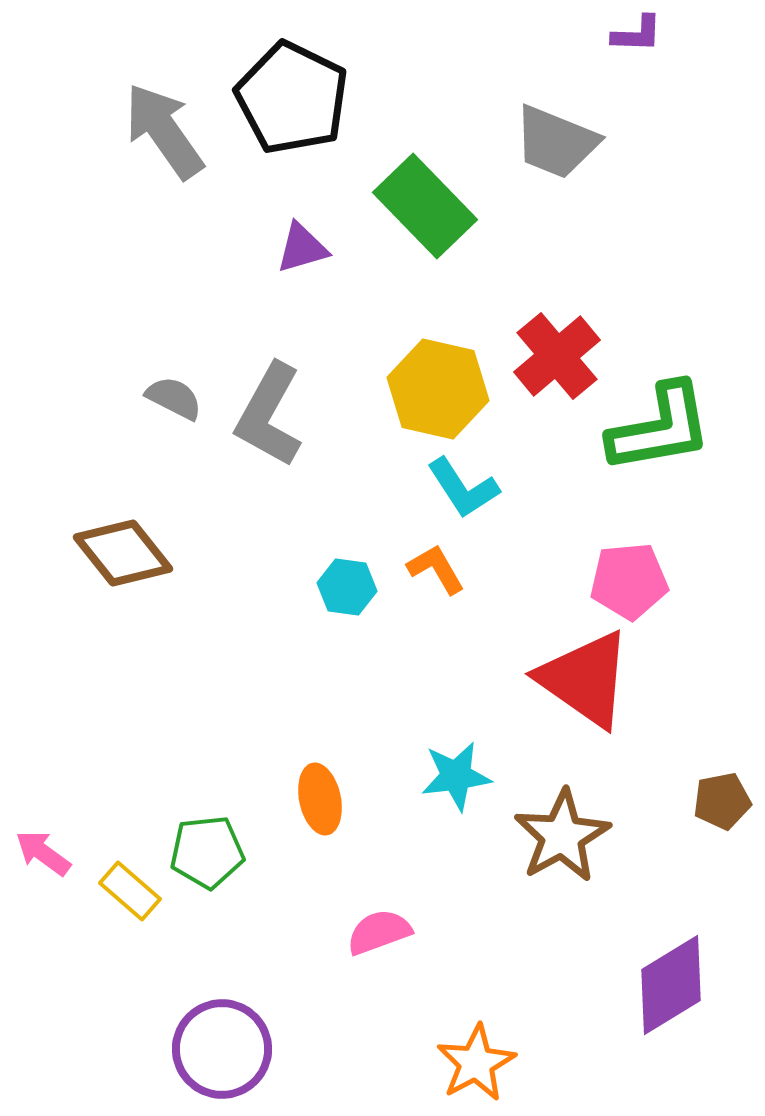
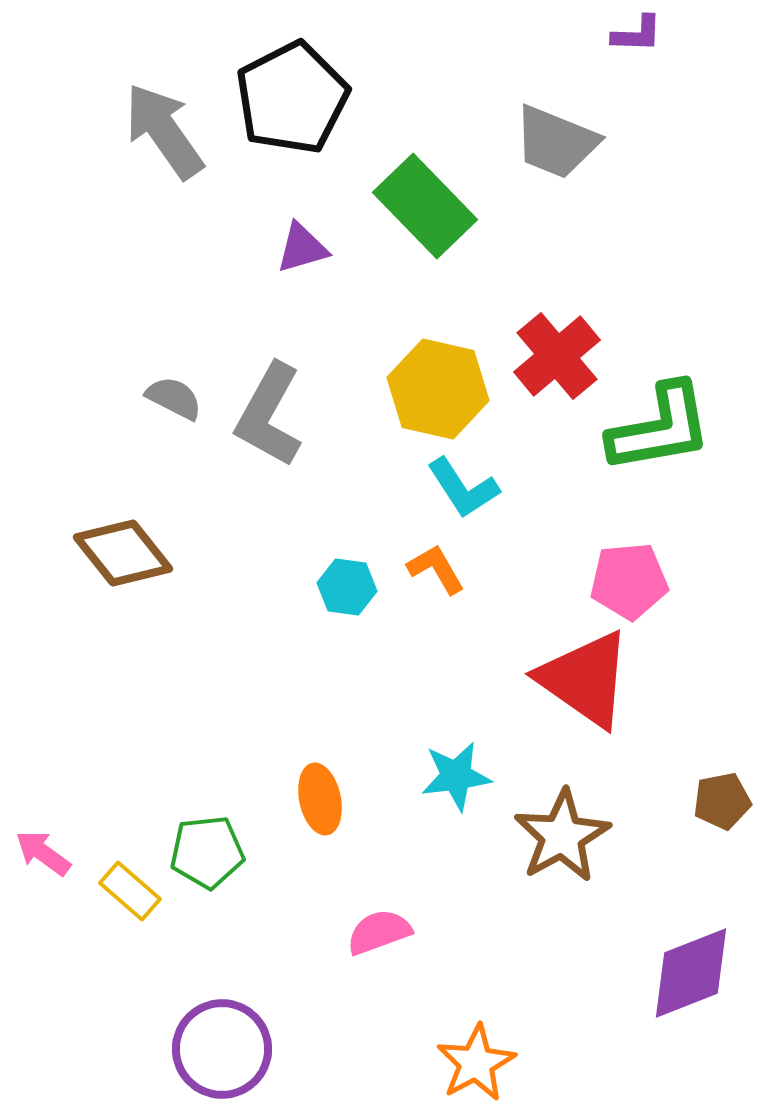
black pentagon: rotated 19 degrees clockwise
purple diamond: moved 20 px right, 12 px up; rotated 10 degrees clockwise
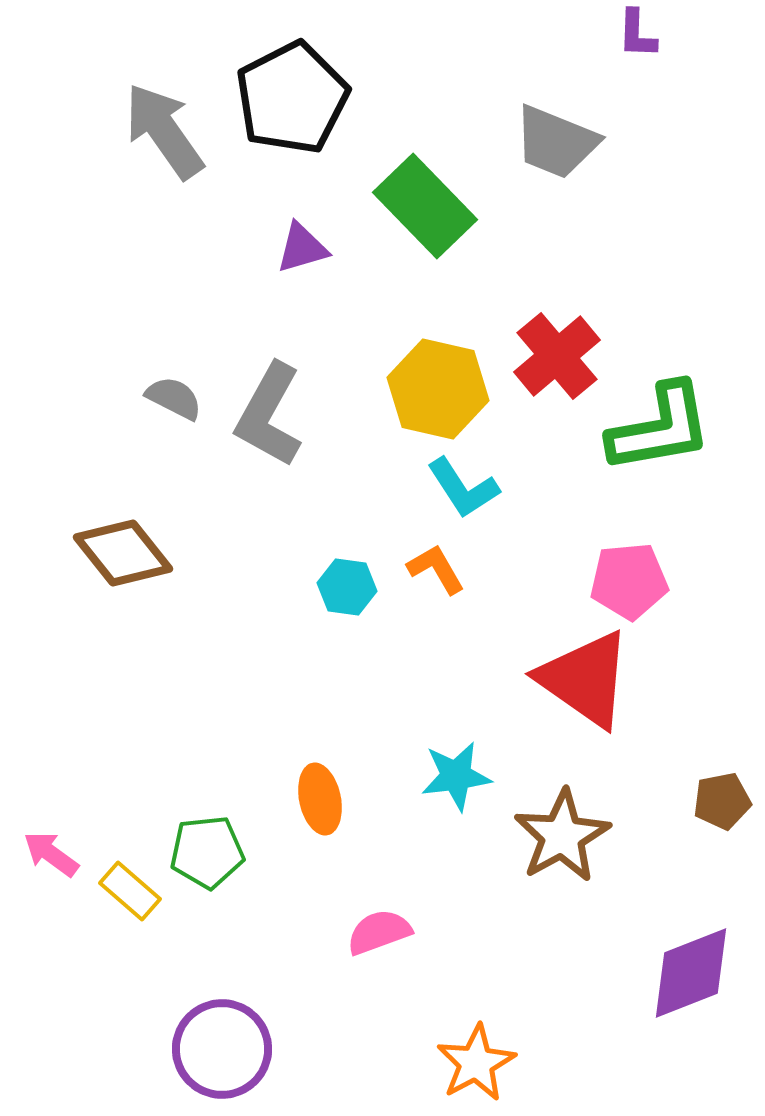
purple L-shape: rotated 90 degrees clockwise
pink arrow: moved 8 px right, 1 px down
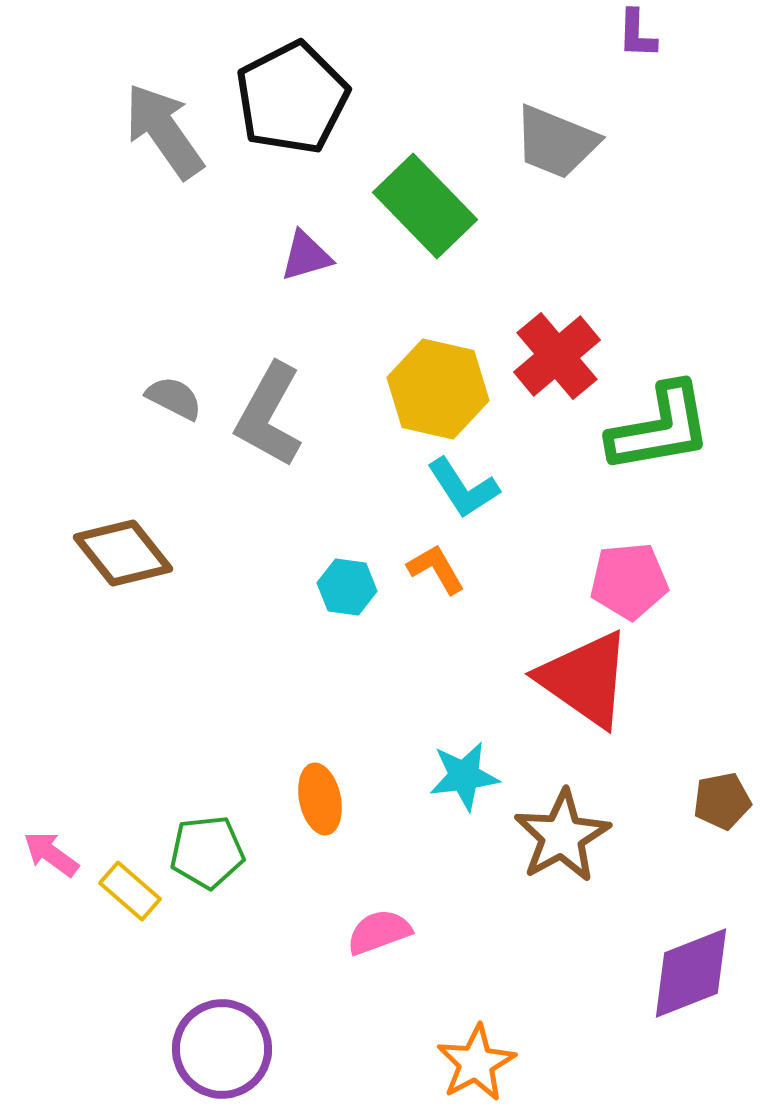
purple triangle: moved 4 px right, 8 px down
cyan star: moved 8 px right
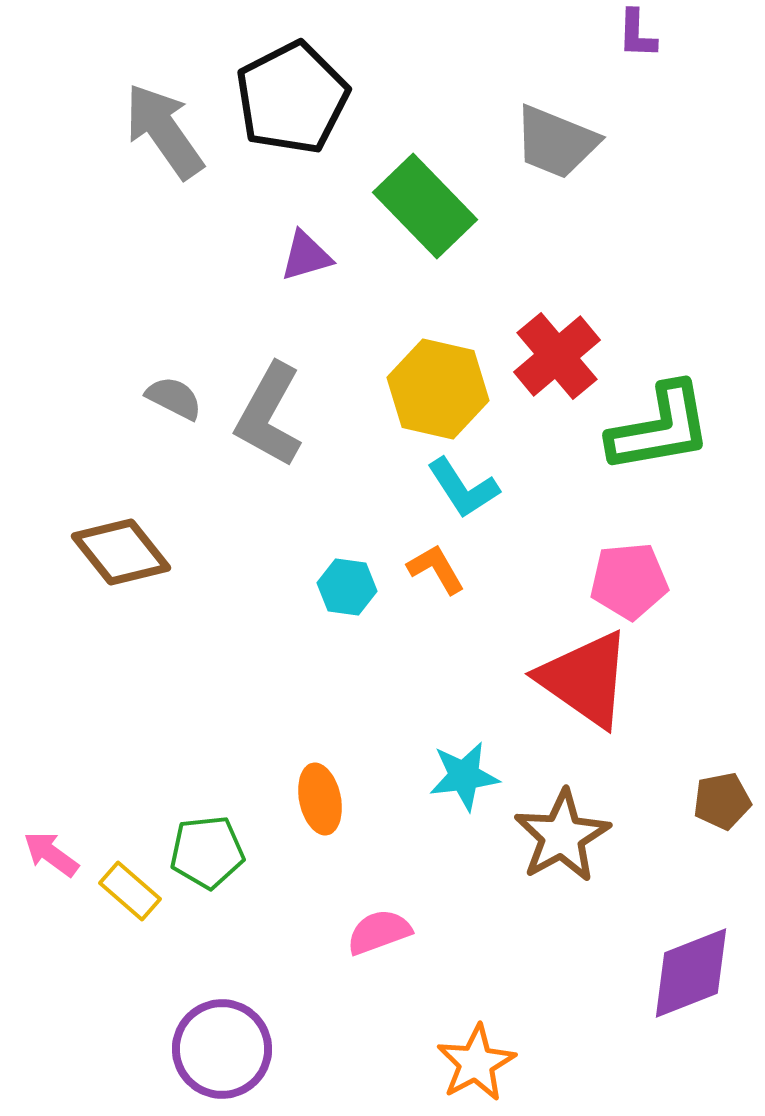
brown diamond: moved 2 px left, 1 px up
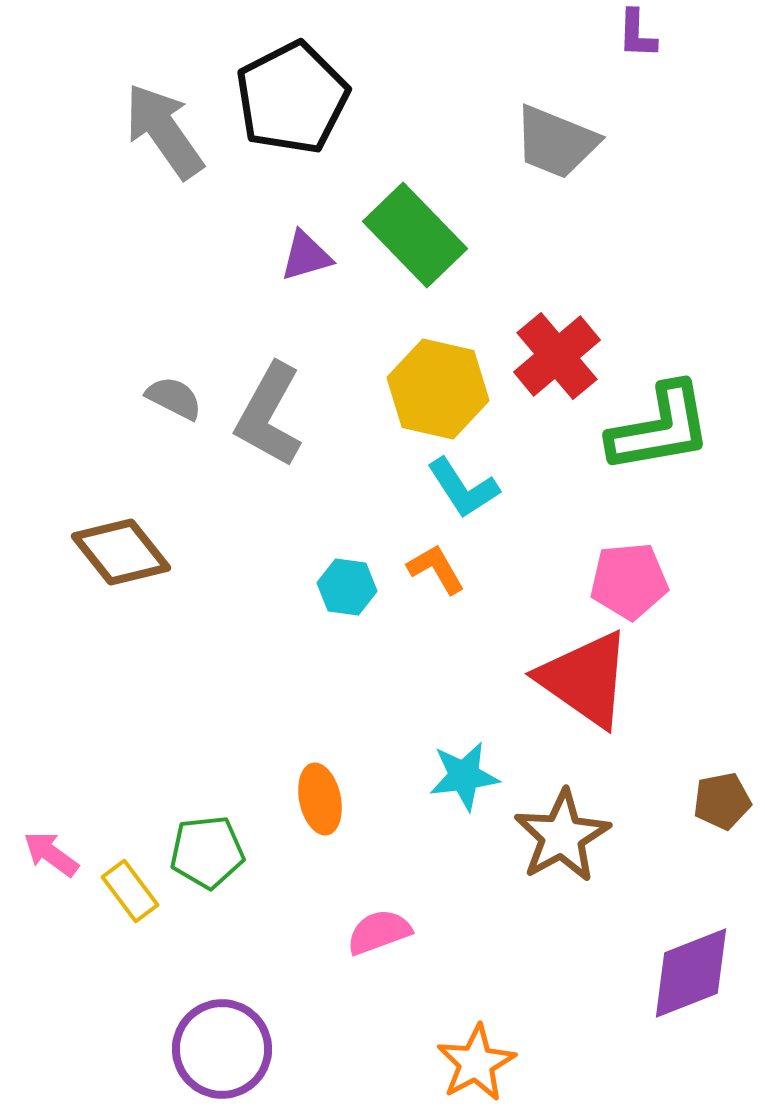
green rectangle: moved 10 px left, 29 px down
yellow rectangle: rotated 12 degrees clockwise
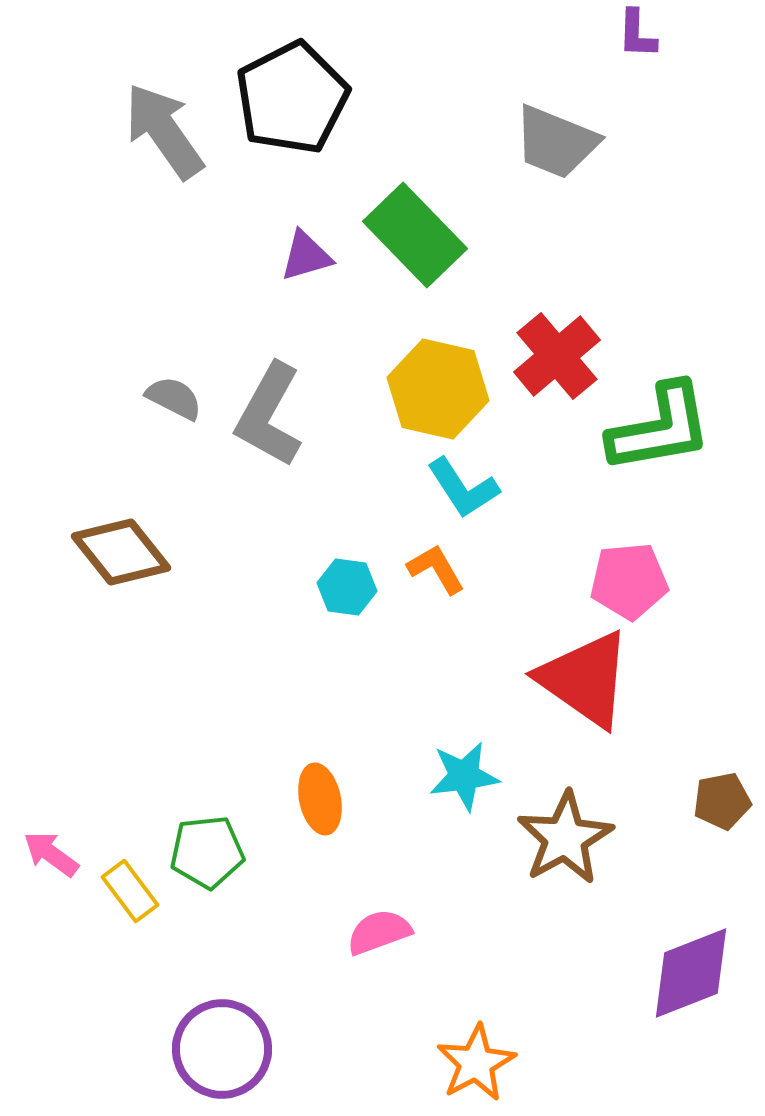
brown star: moved 3 px right, 2 px down
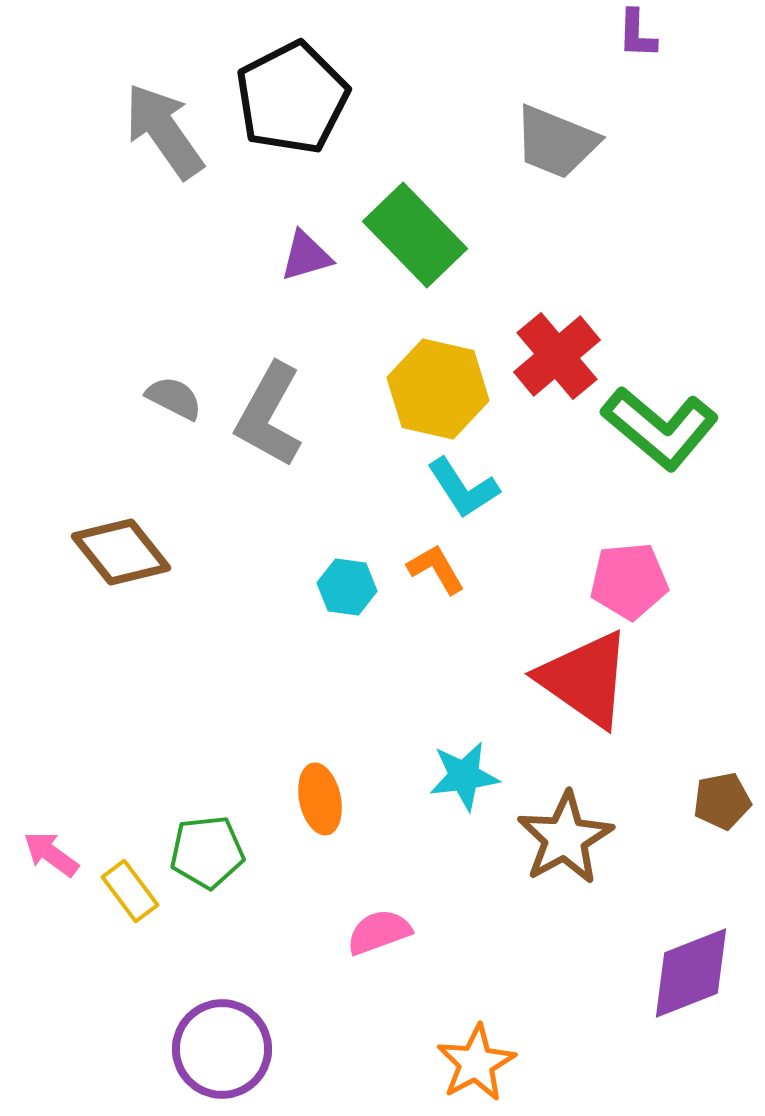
green L-shape: rotated 50 degrees clockwise
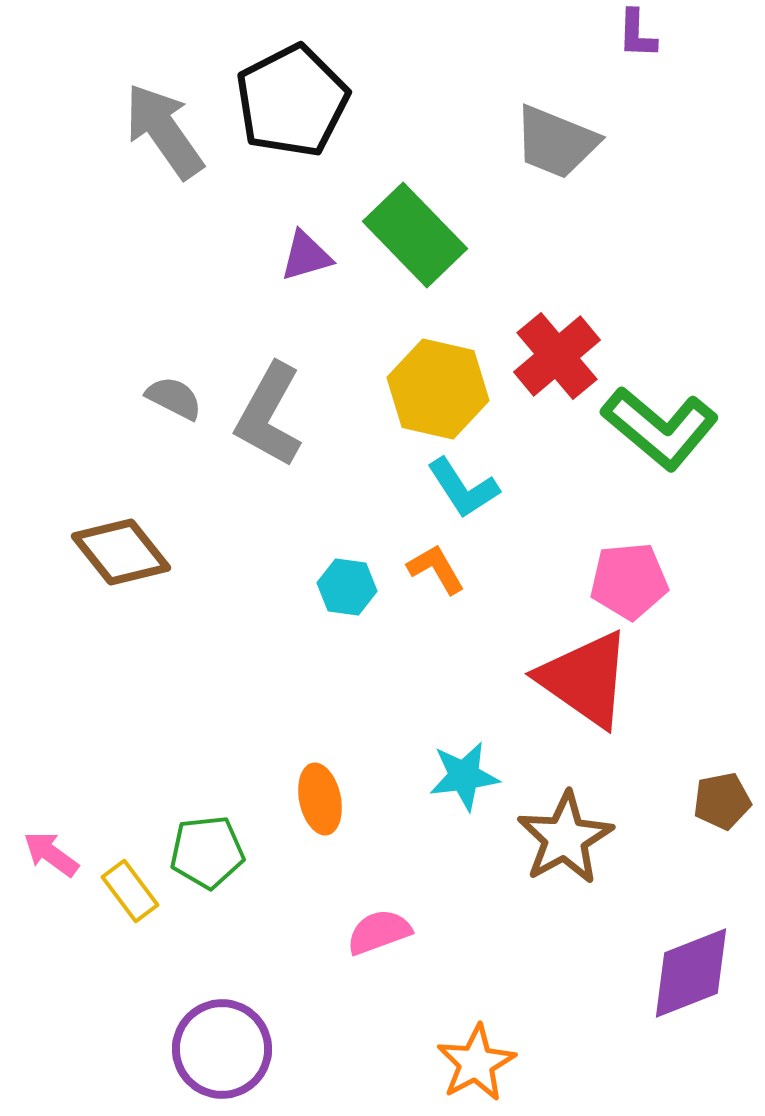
black pentagon: moved 3 px down
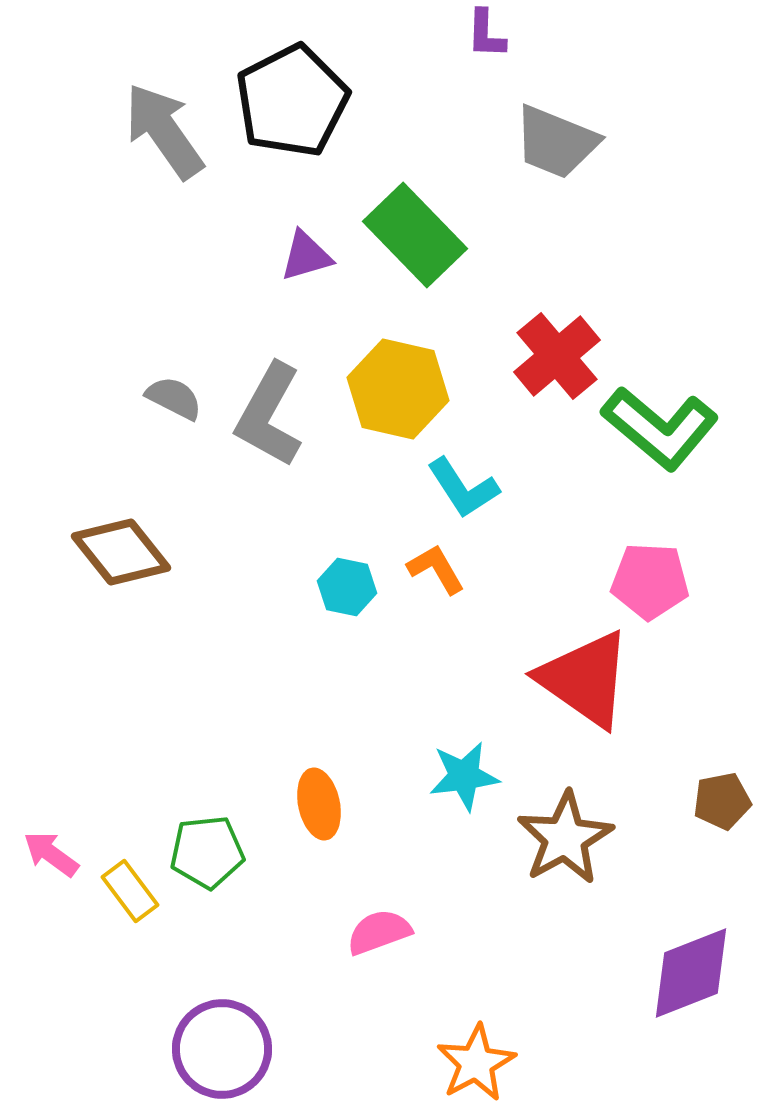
purple L-shape: moved 151 px left
yellow hexagon: moved 40 px left
pink pentagon: moved 21 px right; rotated 8 degrees clockwise
cyan hexagon: rotated 4 degrees clockwise
orange ellipse: moved 1 px left, 5 px down
